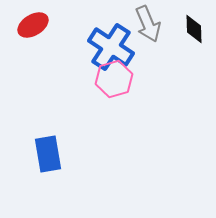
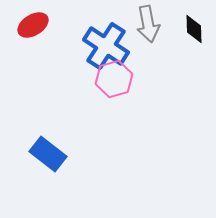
gray arrow: rotated 12 degrees clockwise
blue cross: moved 5 px left, 1 px up
blue rectangle: rotated 42 degrees counterclockwise
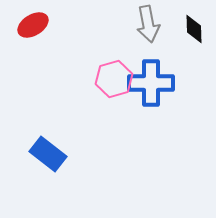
blue cross: moved 45 px right, 37 px down; rotated 33 degrees counterclockwise
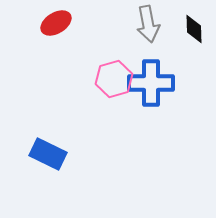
red ellipse: moved 23 px right, 2 px up
blue rectangle: rotated 12 degrees counterclockwise
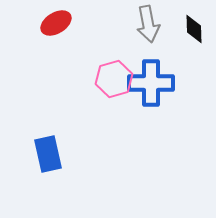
blue rectangle: rotated 51 degrees clockwise
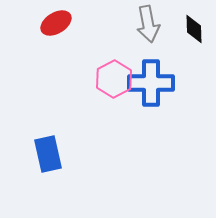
pink hexagon: rotated 12 degrees counterclockwise
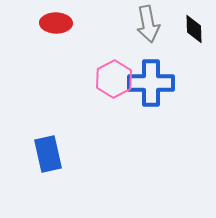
red ellipse: rotated 32 degrees clockwise
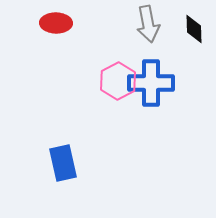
pink hexagon: moved 4 px right, 2 px down
blue rectangle: moved 15 px right, 9 px down
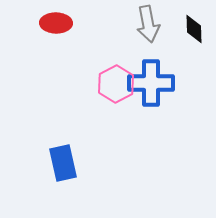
pink hexagon: moved 2 px left, 3 px down
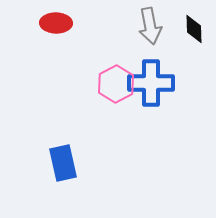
gray arrow: moved 2 px right, 2 px down
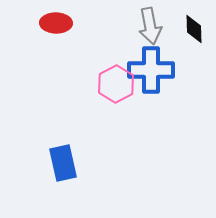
blue cross: moved 13 px up
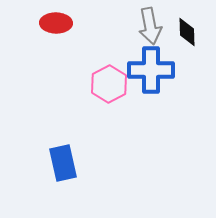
black diamond: moved 7 px left, 3 px down
pink hexagon: moved 7 px left
